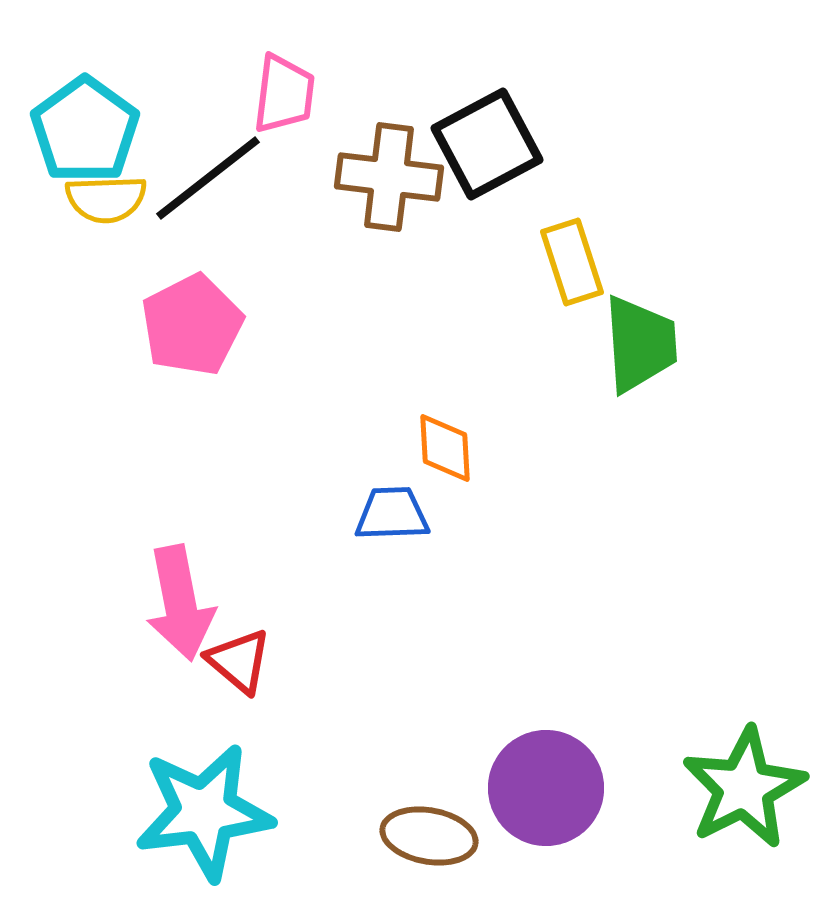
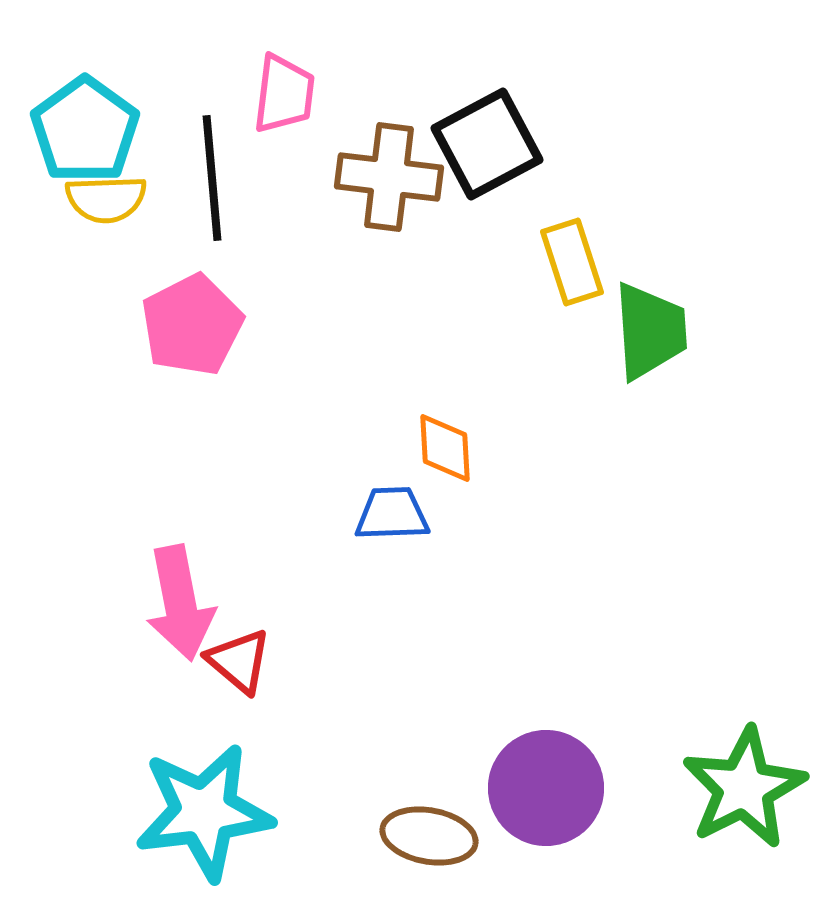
black line: moved 4 px right; rotated 57 degrees counterclockwise
green trapezoid: moved 10 px right, 13 px up
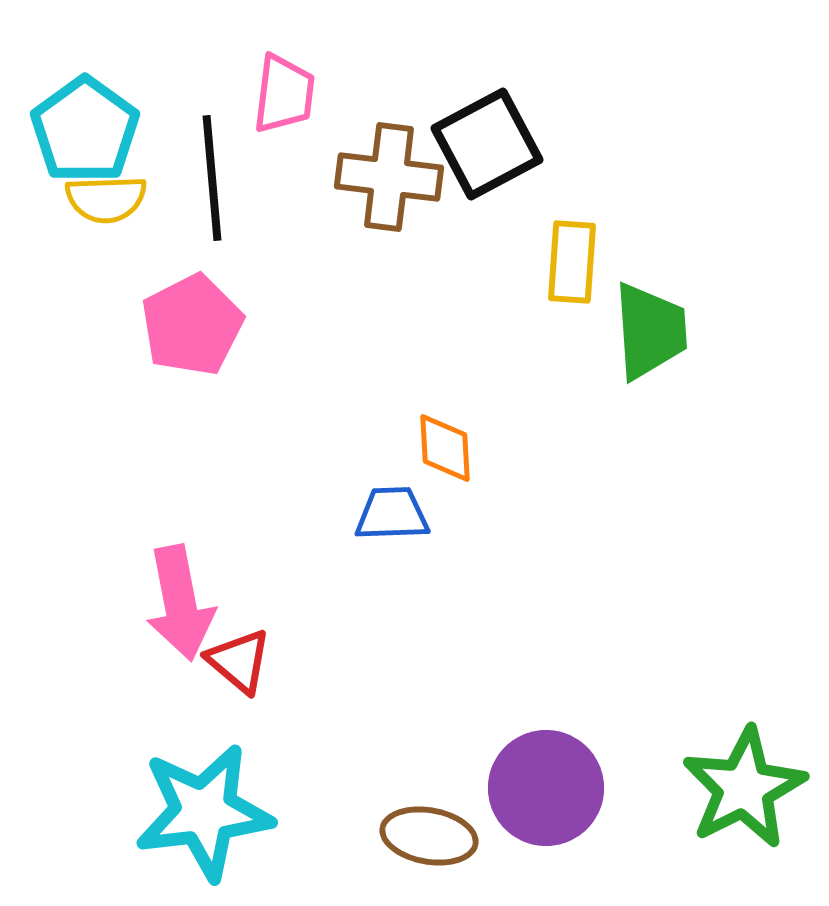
yellow rectangle: rotated 22 degrees clockwise
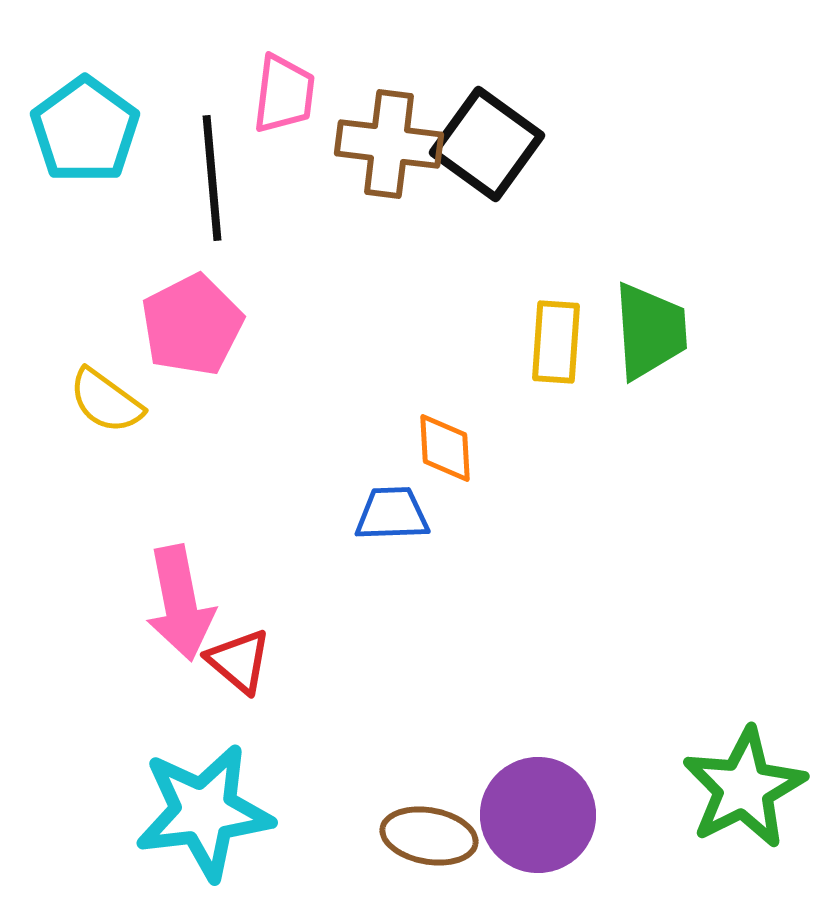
black square: rotated 26 degrees counterclockwise
brown cross: moved 33 px up
yellow semicircle: moved 202 px down; rotated 38 degrees clockwise
yellow rectangle: moved 16 px left, 80 px down
purple circle: moved 8 px left, 27 px down
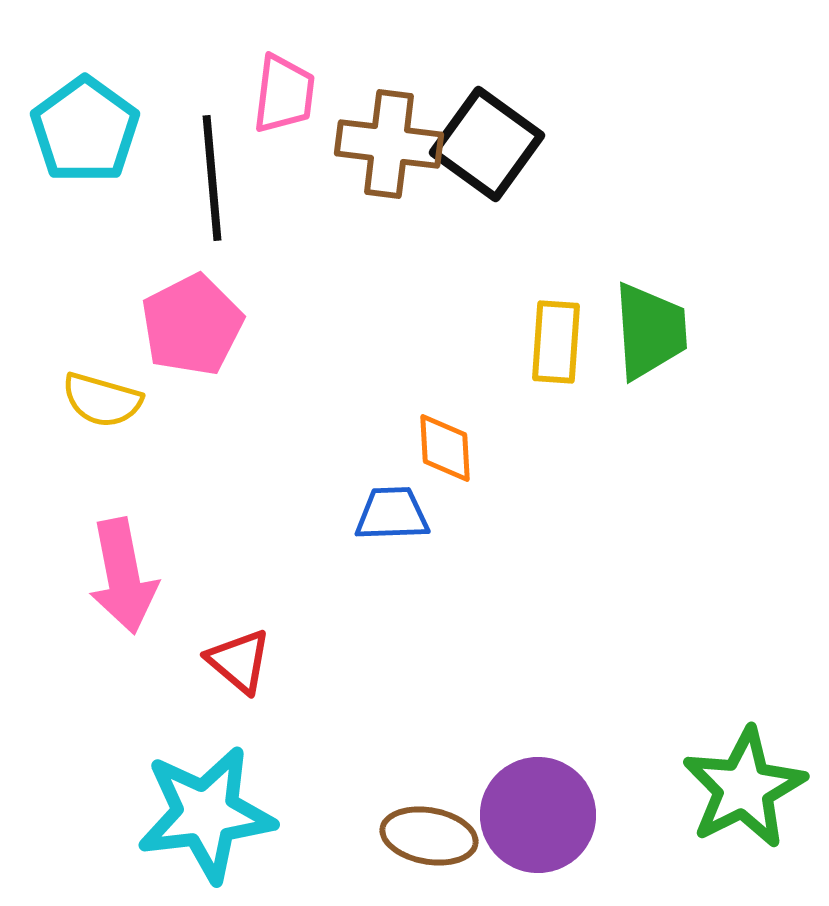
yellow semicircle: moved 4 px left, 1 px up; rotated 20 degrees counterclockwise
pink arrow: moved 57 px left, 27 px up
cyan star: moved 2 px right, 2 px down
